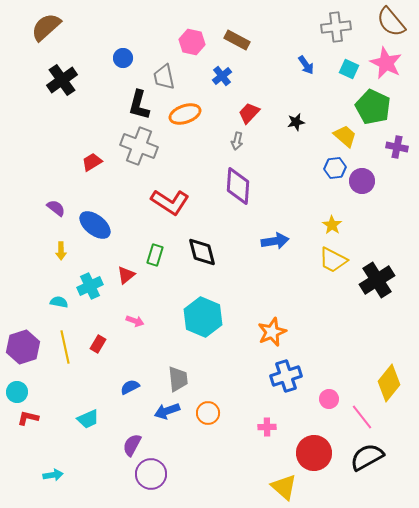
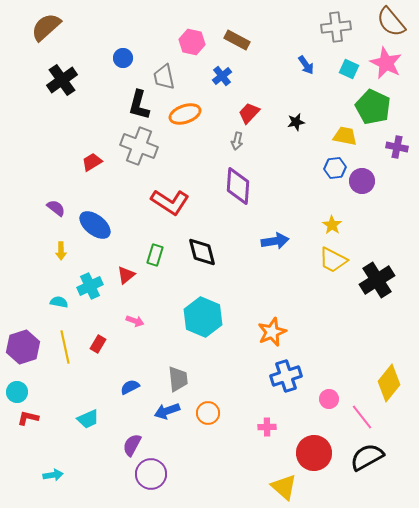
yellow trapezoid at (345, 136): rotated 30 degrees counterclockwise
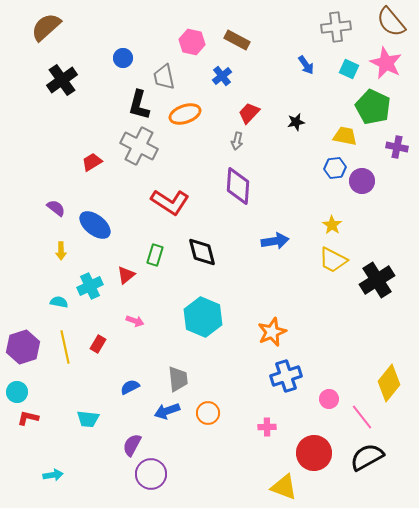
gray cross at (139, 146): rotated 6 degrees clockwise
cyan trapezoid at (88, 419): rotated 30 degrees clockwise
yellow triangle at (284, 487): rotated 20 degrees counterclockwise
